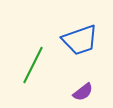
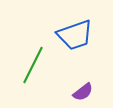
blue trapezoid: moved 5 px left, 5 px up
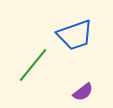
green line: rotated 12 degrees clockwise
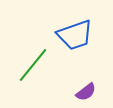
purple semicircle: moved 3 px right
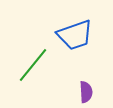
purple semicircle: rotated 55 degrees counterclockwise
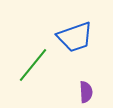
blue trapezoid: moved 2 px down
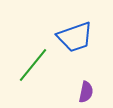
purple semicircle: rotated 15 degrees clockwise
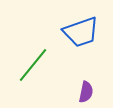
blue trapezoid: moved 6 px right, 5 px up
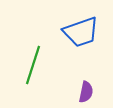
green line: rotated 21 degrees counterclockwise
